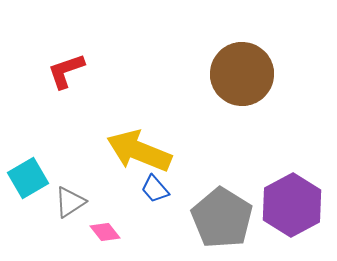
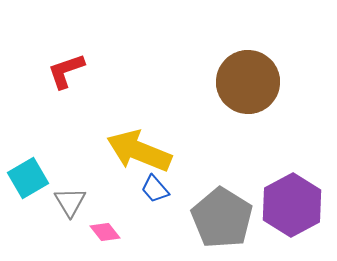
brown circle: moved 6 px right, 8 px down
gray triangle: rotated 28 degrees counterclockwise
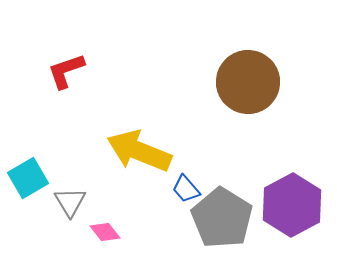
blue trapezoid: moved 31 px right
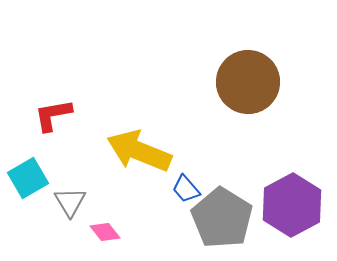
red L-shape: moved 13 px left, 44 px down; rotated 9 degrees clockwise
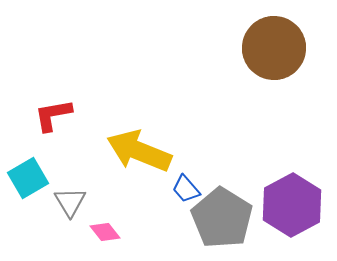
brown circle: moved 26 px right, 34 px up
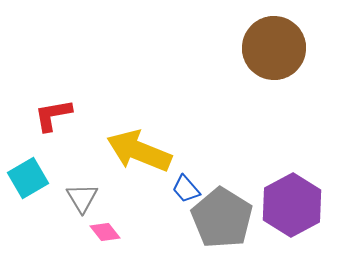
gray triangle: moved 12 px right, 4 px up
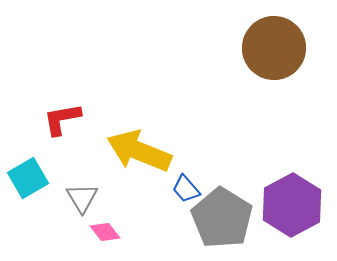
red L-shape: moved 9 px right, 4 px down
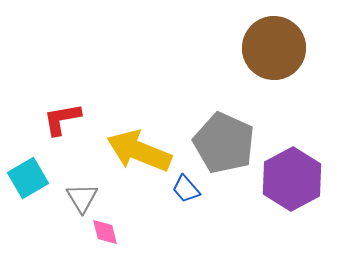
purple hexagon: moved 26 px up
gray pentagon: moved 2 px right, 75 px up; rotated 8 degrees counterclockwise
pink diamond: rotated 24 degrees clockwise
